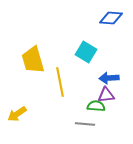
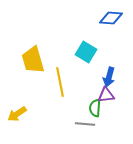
blue arrow: moved 1 px up; rotated 72 degrees counterclockwise
green semicircle: moved 1 px left, 2 px down; rotated 90 degrees counterclockwise
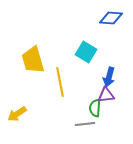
gray line: rotated 12 degrees counterclockwise
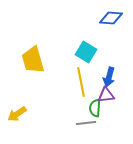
yellow line: moved 21 px right
gray line: moved 1 px right, 1 px up
